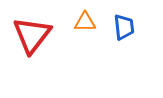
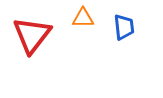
orange triangle: moved 2 px left, 4 px up
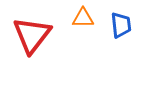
blue trapezoid: moved 3 px left, 2 px up
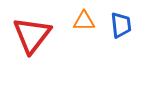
orange triangle: moved 1 px right, 3 px down
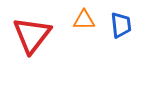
orange triangle: moved 1 px up
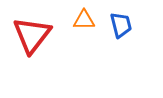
blue trapezoid: rotated 8 degrees counterclockwise
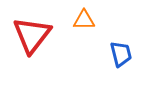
blue trapezoid: moved 29 px down
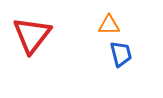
orange triangle: moved 25 px right, 5 px down
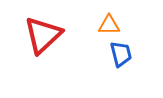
red triangle: moved 11 px right; rotated 9 degrees clockwise
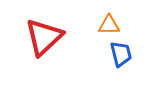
red triangle: moved 1 px right, 2 px down
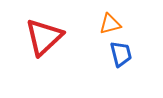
orange triangle: moved 1 px right, 1 px up; rotated 15 degrees counterclockwise
